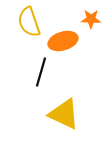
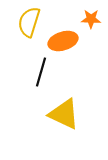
yellow semicircle: rotated 36 degrees clockwise
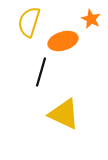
orange star: rotated 24 degrees clockwise
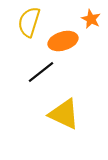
black line: rotated 36 degrees clockwise
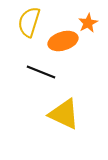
orange star: moved 3 px left, 4 px down; rotated 18 degrees clockwise
black line: rotated 60 degrees clockwise
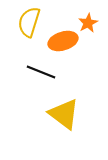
yellow triangle: rotated 12 degrees clockwise
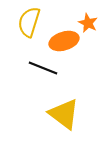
orange star: rotated 18 degrees counterclockwise
orange ellipse: moved 1 px right
black line: moved 2 px right, 4 px up
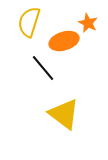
black line: rotated 28 degrees clockwise
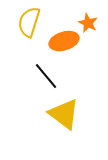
black line: moved 3 px right, 8 px down
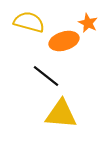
yellow semicircle: rotated 88 degrees clockwise
black line: rotated 12 degrees counterclockwise
yellow triangle: moved 3 px left; rotated 32 degrees counterclockwise
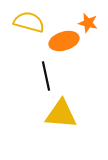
orange star: rotated 12 degrees counterclockwise
black line: rotated 40 degrees clockwise
